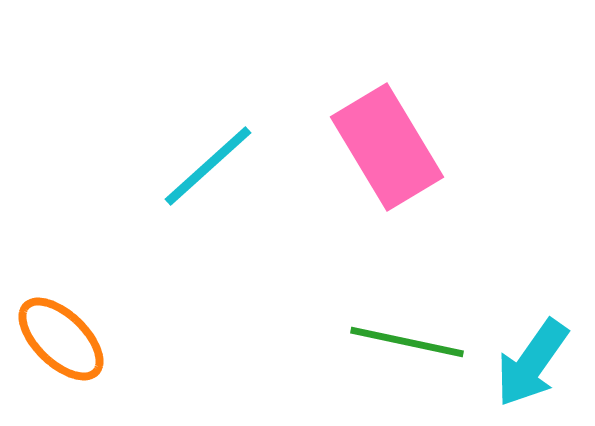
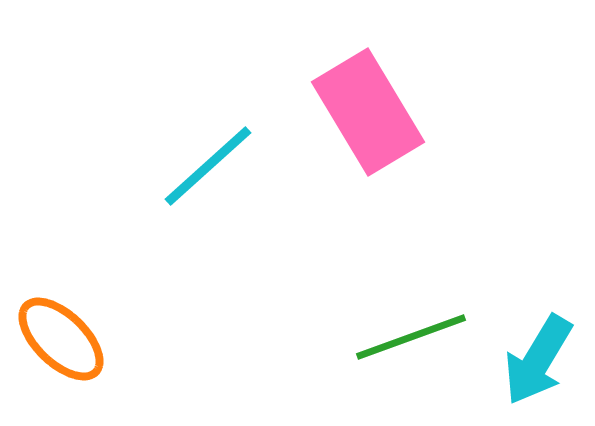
pink rectangle: moved 19 px left, 35 px up
green line: moved 4 px right, 5 px up; rotated 32 degrees counterclockwise
cyan arrow: moved 6 px right, 3 px up; rotated 4 degrees counterclockwise
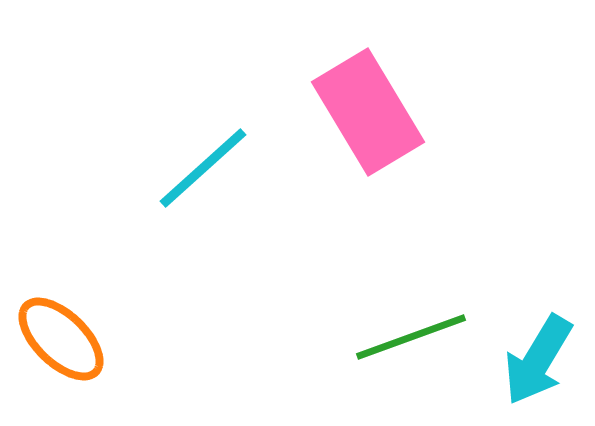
cyan line: moved 5 px left, 2 px down
